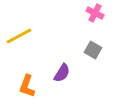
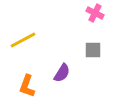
yellow line: moved 4 px right, 4 px down
gray square: rotated 30 degrees counterclockwise
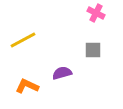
pink cross: moved 1 px right
purple semicircle: rotated 138 degrees counterclockwise
orange L-shape: rotated 95 degrees clockwise
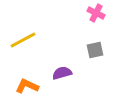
gray square: moved 2 px right; rotated 12 degrees counterclockwise
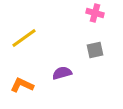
pink cross: moved 1 px left; rotated 12 degrees counterclockwise
yellow line: moved 1 px right, 2 px up; rotated 8 degrees counterclockwise
orange L-shape: moved 5 px left, 1 px up
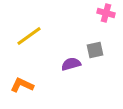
pink cross: moved 11 px right
yellow line: moved 5 px right, 2 px up
purple semicircle: moved 9 px right, 9 px up
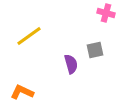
purple semicircle: rotated 90 degrees clockwise
orange L-shape: moved 7 px down
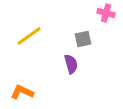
gray square: moved 12 px left, 11 px up
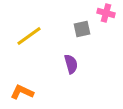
gray square: moved 1 px left, 10 px up
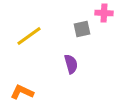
pink cross: moved 2 px left; rotated 12 degrees counterclockwise
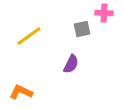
purple semicircle: rotated 42 degrees clockwise
orange L-shape: moved 1 px left
